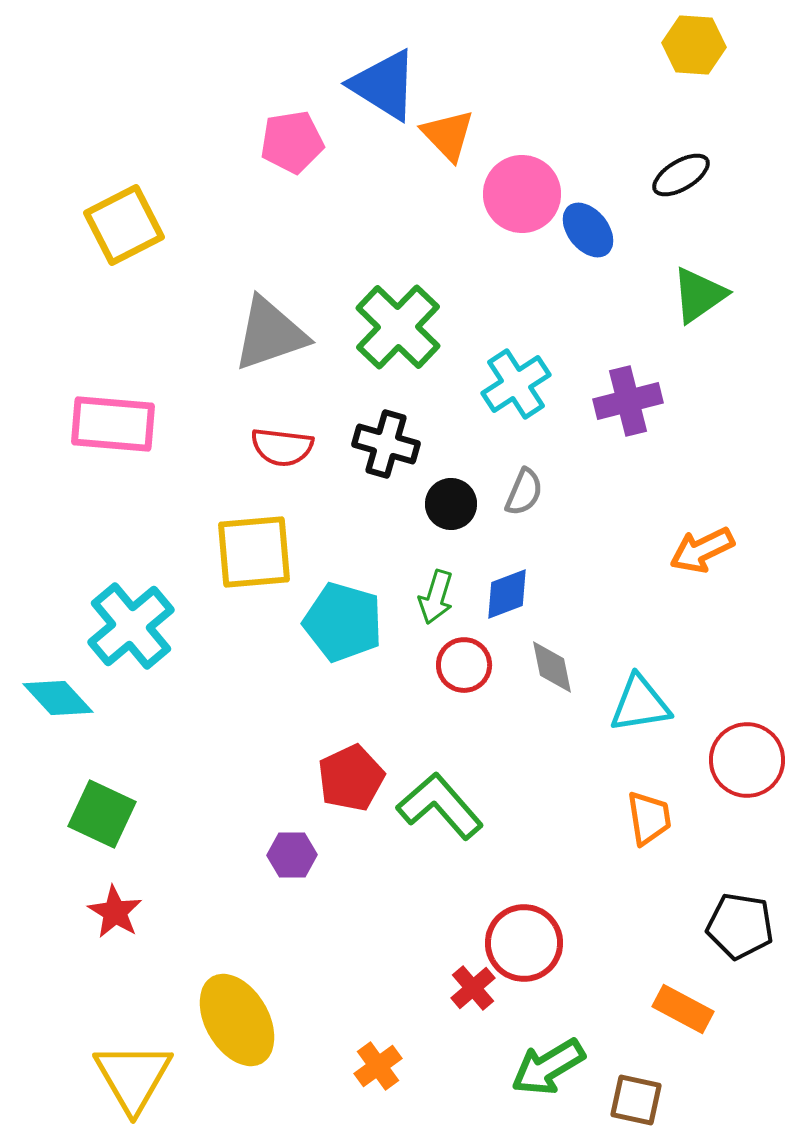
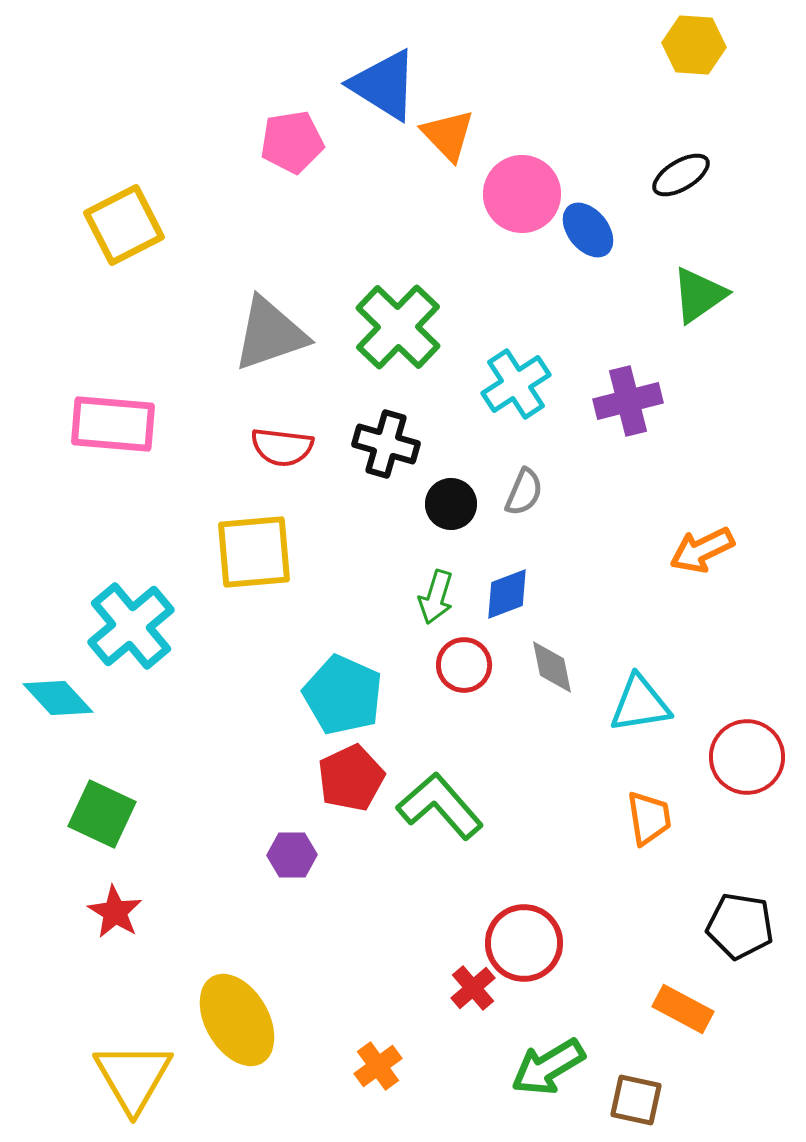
cyan pentagon at (343, 622): moved 73 px down; rotated 8 degrees clockwise
red circle at (747, 760): moved 3 px up
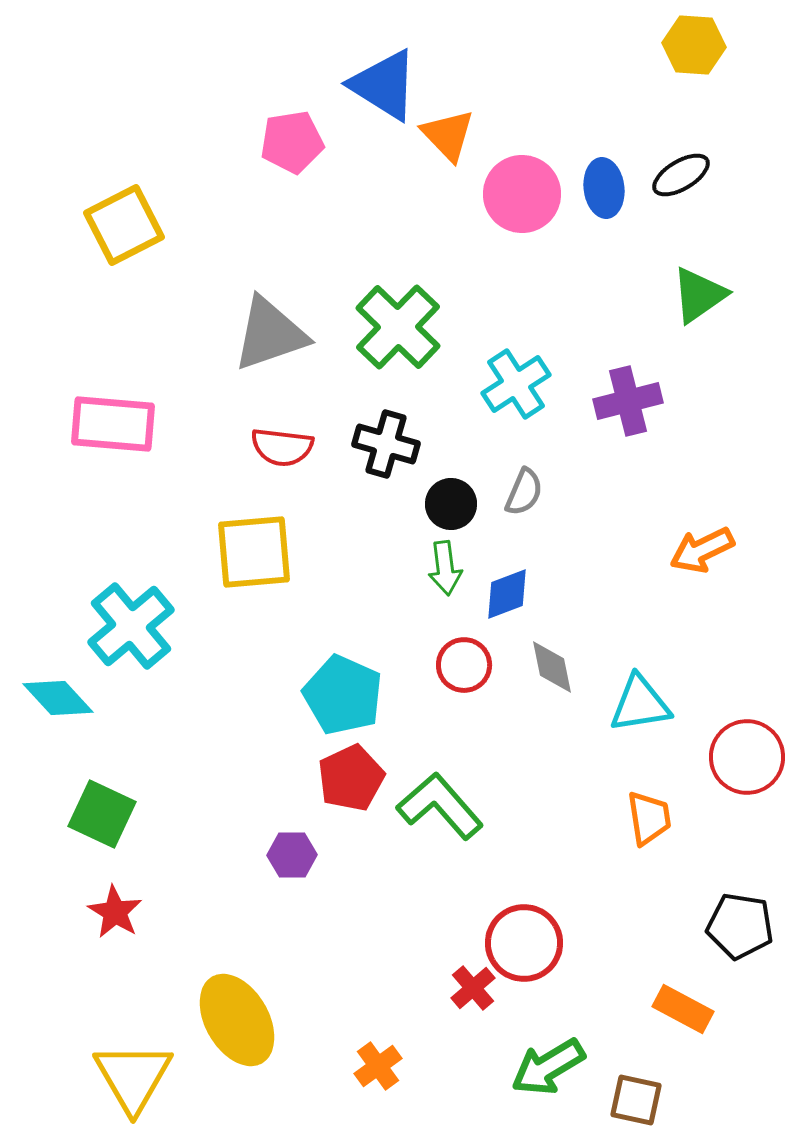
blue ellipse at (588, 230): moved 16 px right, 42 px up; rotated 32 degrees clockwise
green arrow at (436, 597): moved 9 px right, 29 px up; rotated 24 degrees counterclockwise
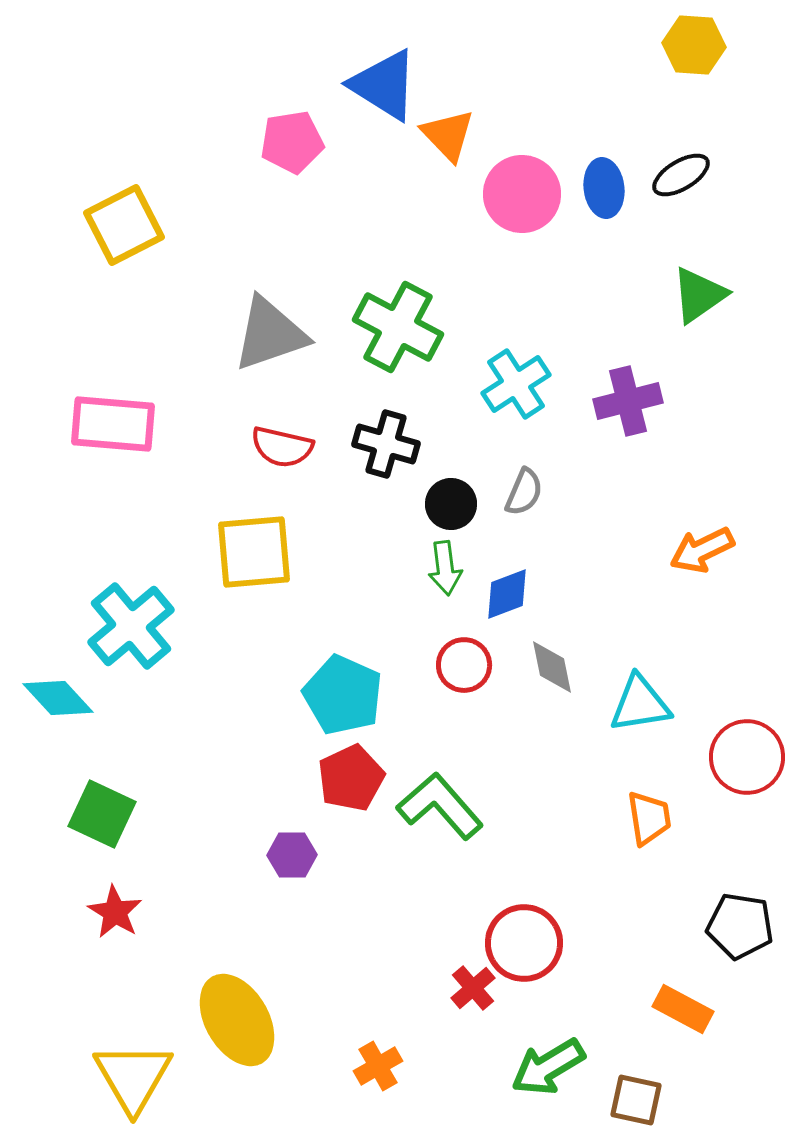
green cross at (398, 327): rotated 16 degrees counterclockwise
red semicircle at (282, 447): rotated 6 degrees clockwise
orange cross at (378, 1066): rotated 6 degrees clockwise
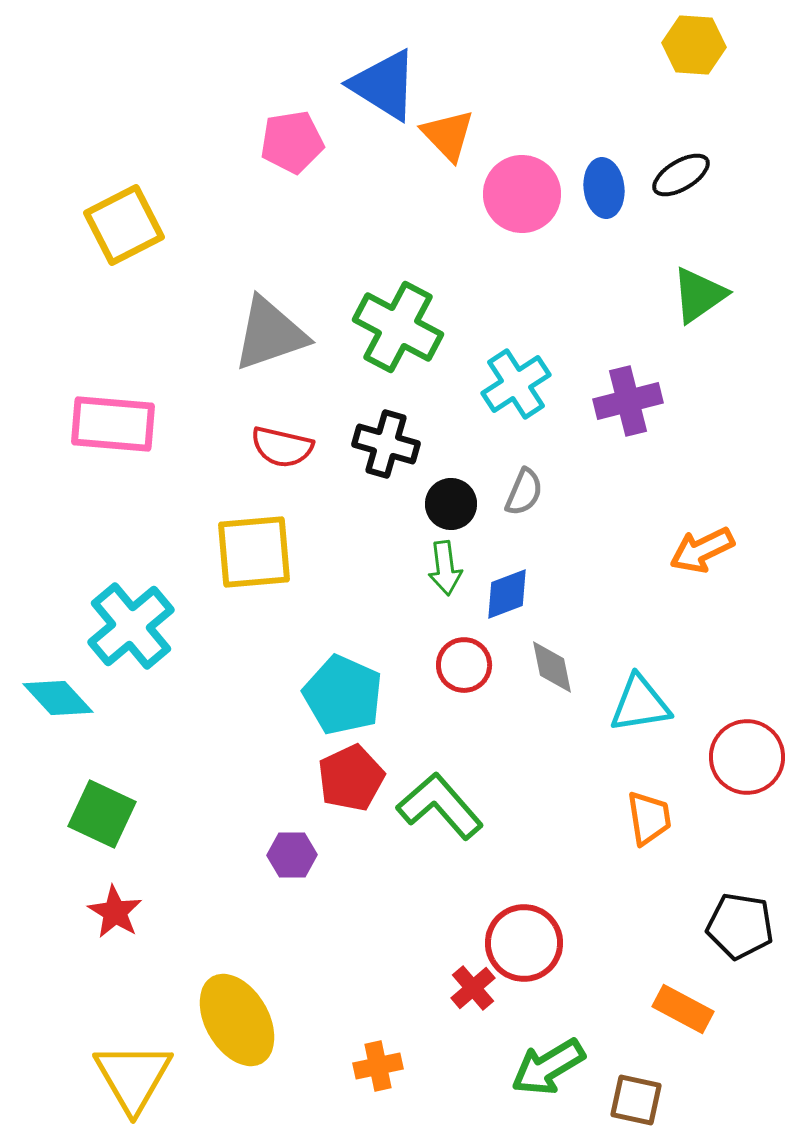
orange cross at (378, 1066): rotated 18 degrees clockwise
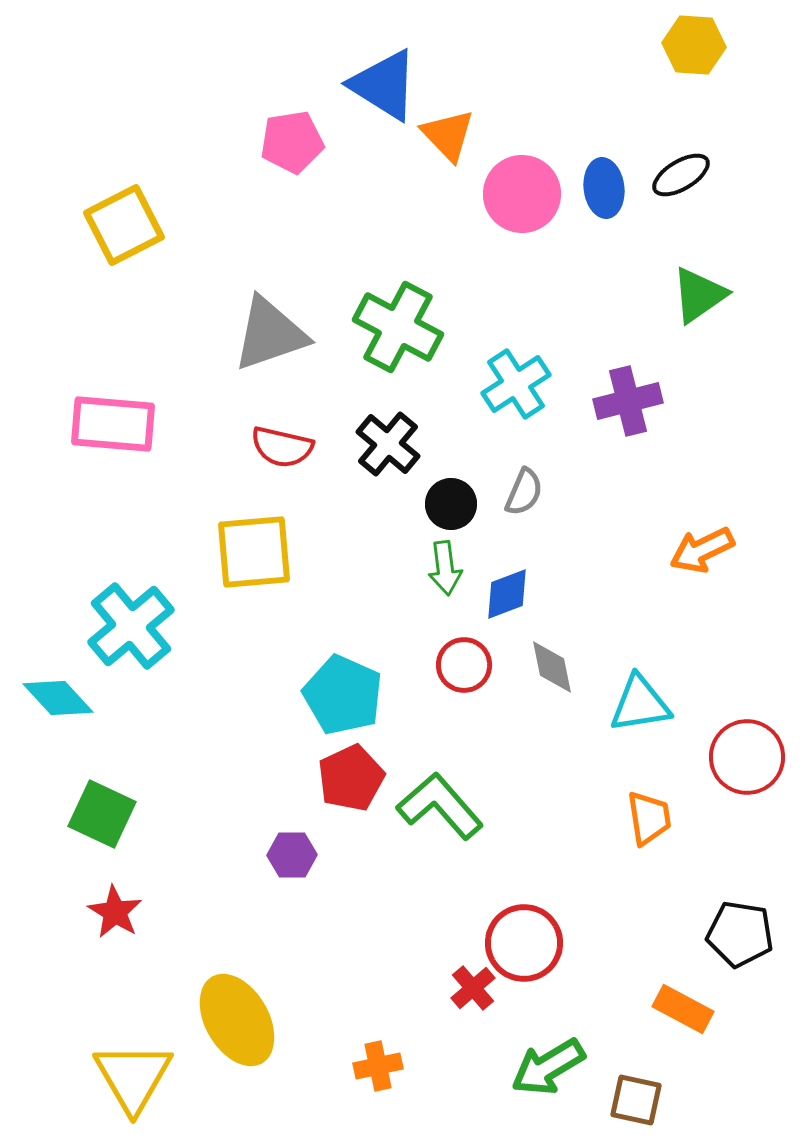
black cross at (386, 444): moved 2 px right; rotated 24 degrees clockwise
black pentagon at (740, 926): moved 8 px down
